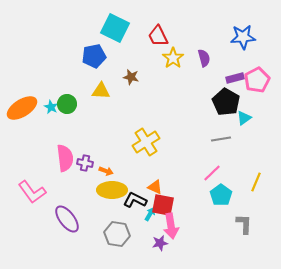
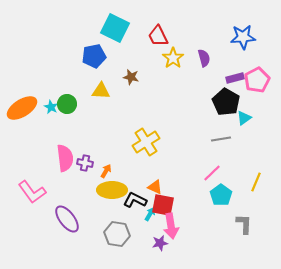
orange arrow: rotated 80 degrees counterclockwise
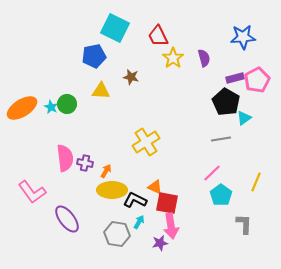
red square: moved 4 px right, 2 px up
cyan arrow: moved 11 px left, 8 px down
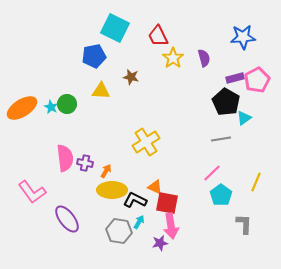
gray hexagon: moved 2 px right, 3 px up
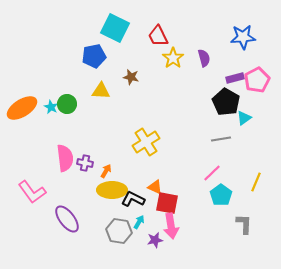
black L-shape: moved 2 px left, 1 px up
purple star: moved 5 px left, 3 px up
